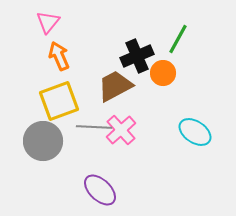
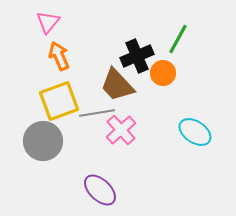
brown trapezoid: moved 2 px right, 1 px up; rotated 105 degrees counterclockwise
gray line: moved 3 px right, 14 px up; rotated 12 degrees counterclockwise
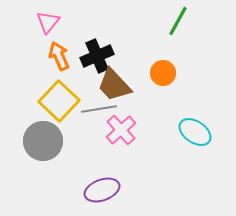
green line: moved 18 px up
black cross: moved 40 px left
brown trapezoid: moved 3 px left
yellow square: rotated 27 degrees counterclockwise
gray line: moved 2 px right, 4 px up
purple ellipse: moved 2 px right; rotated 64 degrees counterclockwise
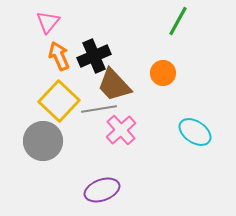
black cross: moved 3 px left
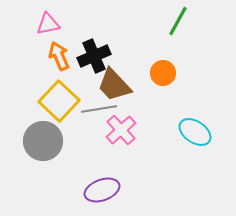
pink triangle: moved 2 px down; rotated 40 degrees clockwise
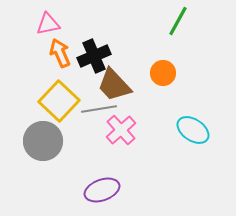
orange arrow: moved 1 px right, 3 px up
cyan ellipse: moved 2 px left, 2 px up
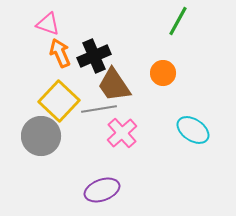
pink triangle: rotated 30 degrees clockwise
brown trapezoid: rotated 9 degrees clockwise
pink cross: moved 1 px right, 3 px down
gray circle: moved 2 px left, 5 px up
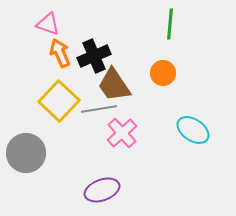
green line: moved 8 px left, 3 px down; rotated 24 degrees counterclockwise
gray circle: moved 15 px left, 17 px down
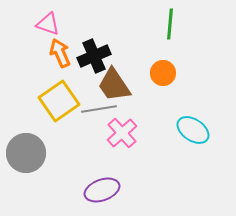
yellow square: rotated 12 degrees clockwise
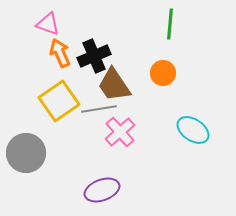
pink cross: moved 2 px left, 1 px up
